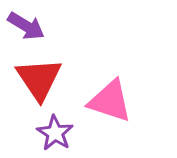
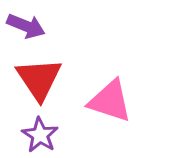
purple arrow: rotated 9 degrees counterclockwise
purple star: moved 15 px left, 2 px down
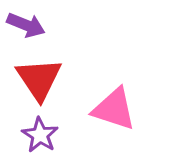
purple arrow: moved 1 px up
pink triangle: moved 4 px right, 8 px down
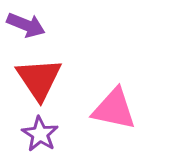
pink triangle: rotated 6 degrees counterclockwise
purple star: moved 1 px up
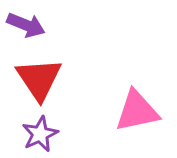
pink triangle: moved 23 px right, 2 px down; rotated 24 degrees counterclockwise
purple star: rotated 15 degrees clockwise
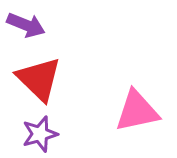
red triangle: rotated 12 degrees counterclockwise
purple star: rotated 9 degrees clockwise
